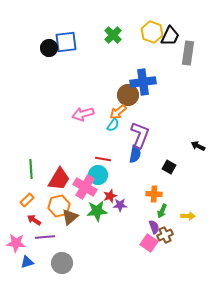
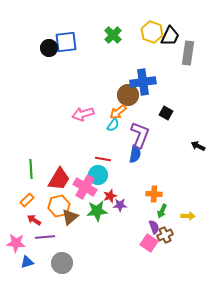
black square: moved 3 px left, 54 px up
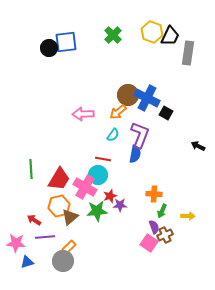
blue cross: moved 4 px right, 16 px down; rotated 35 degrees clockwise
pink arrow: rotated 15 degrees clockwise
cyan semicircle: moved 10 px down
orange rectangle: moved 42 px right, 47 px down
gray circle: moved 1 px right, 2 px up
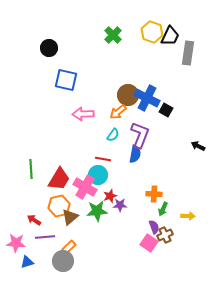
blue square: moved 38 px down; rotated 20 degrees clockwise
black square: moved 3 px up
green arrow: moved 1 px right, 2 px up
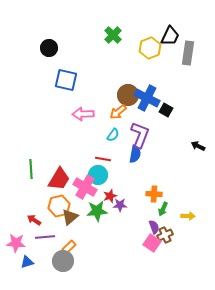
yellow hexagon: moved 2 px left, 16 px down; rotated 20 degrees clockwise
pink square: moved 3 px right
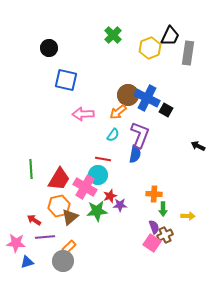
green arrow: rotated 24 degrees counterclockwise
